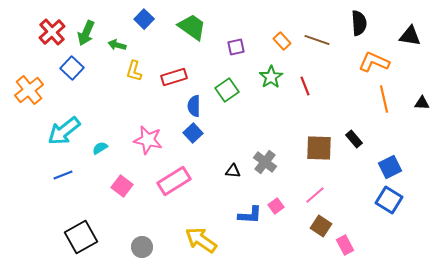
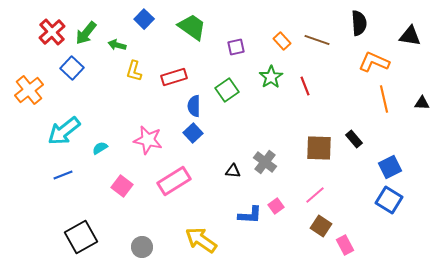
green arrow at (86, 33): rotated 15 degrees clockwise
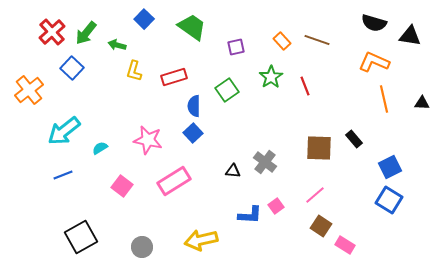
black semicircle at (359, 23): moved 15 px right; rotated 110 degrees clockwise
yellow arrow at (201, 240): rotated 48 degrees counterclockwise
pink rectangle at (345, 245): rotated 30 degrees counterclockwise
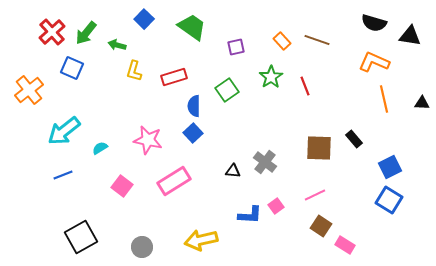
blue square at (72, 68): rotated 20 degrees counterclockwise
pink line at (315, 195): rotated 15 degrees clockwise
